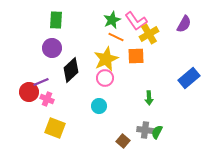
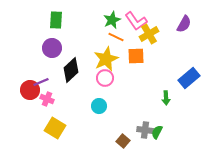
red circle: moved 1 px right, 2 px up
green arrow: moved 17 px right
yellow square: rotated 10 degrees clockwise
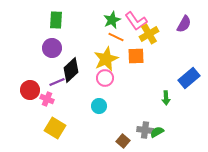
purple line: moved 16 px right
green semicircle: rotated 32 degrees clockwise
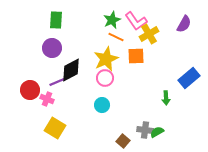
black diamond: rotated 15 degrees clockwise
cyan circle: moved 3 px right, 1 px up
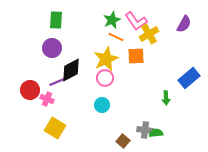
green semicircle: moved 1 px left, 1 px down; rotated 24 degrees clockwise
